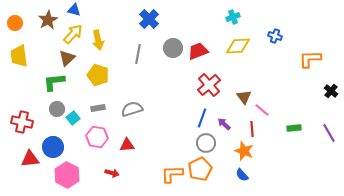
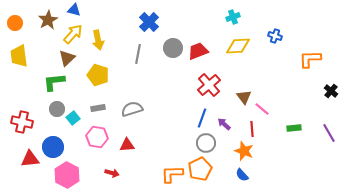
blue cross at (149, 19): moved 3 px down
pink line at (262, 110): moved 1 px up
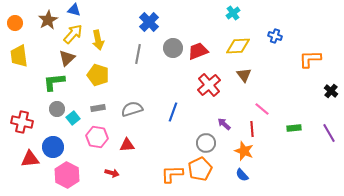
cyan cross at (233, 17): moved 4 px up; rotated 16 degrees counterclockwise
brown triangle at (244, 97): moved 22 px up
blue line at (202, 118): moved 29 px left, 6 px up
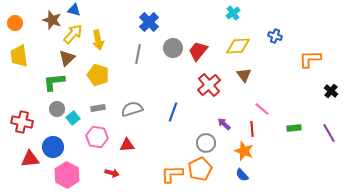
brown star at (48, 20): moved 4 px right; rotated 24 degrees counterclockwise
red trapezoid at (198, 51): rotated 30 degrees counterclockwise
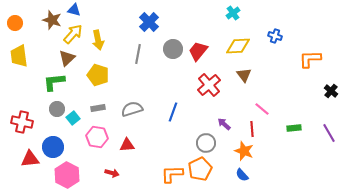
gray circle at (173, 48): moved 1 px down
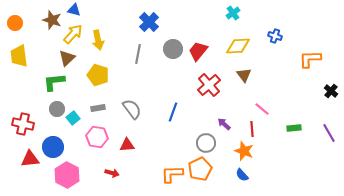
gray semicircle at (132, 109): rotated 70 degrees clockwise
red cross at (22, 122): moved 1 px right, 2 px down
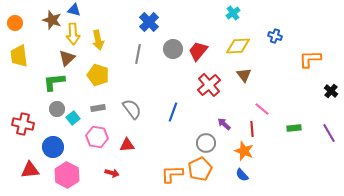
yellow arrow at (73, 34): rotated 135 degrees clockwise
red triangle at (30, 159): moved 11 px down
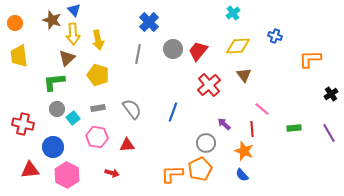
blue triangle at (74, 10): rotated 32 degrees clockwise
black cross at (331, 91): moved 3 px down; rotated 16 degrees clockwise
